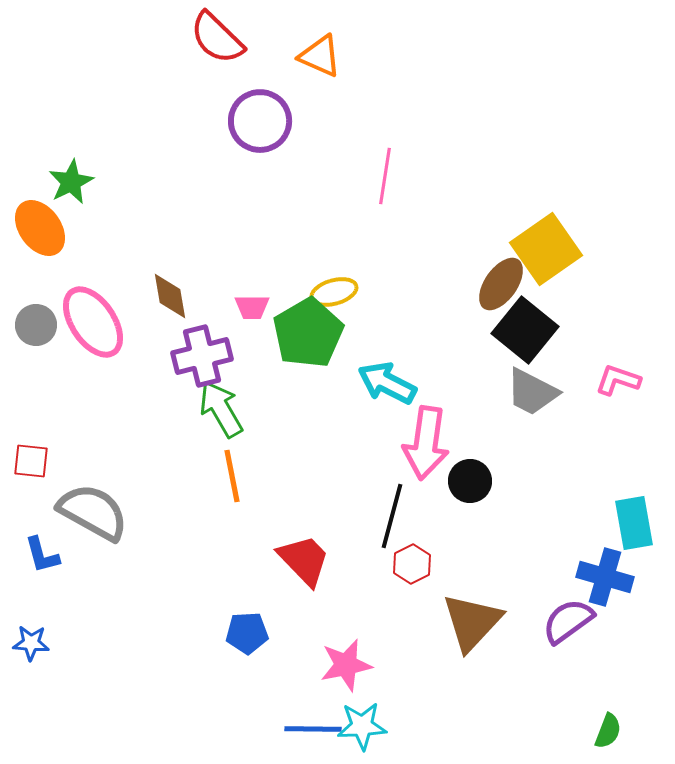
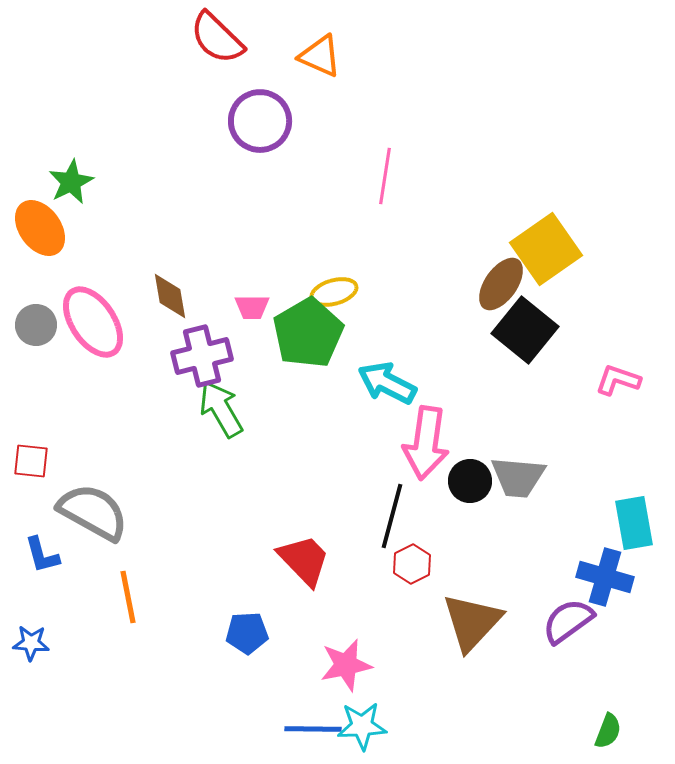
gray trapezoid: moved 14 px left, 85 px down; rotated 22 degrees counterclockwise
orange line: moved 104 px left, 121 px down
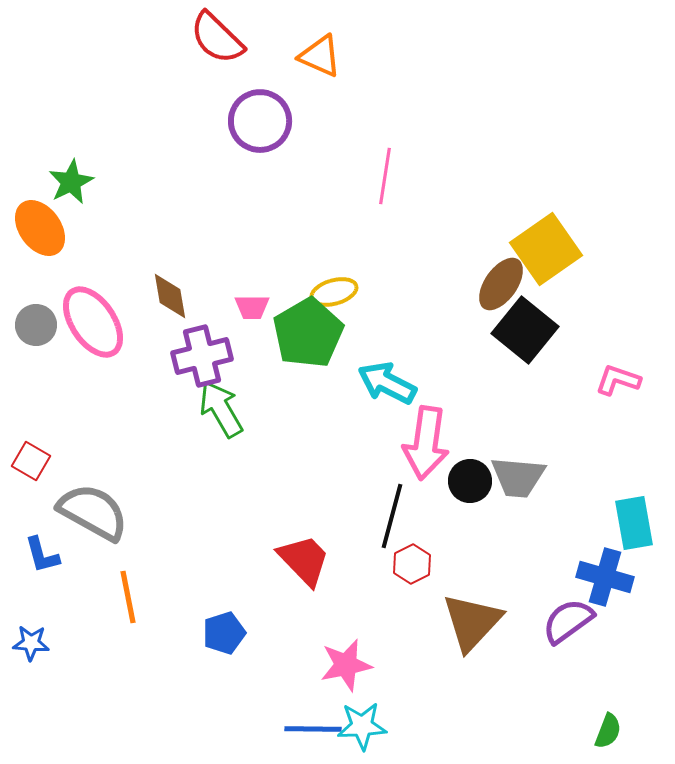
red square: rotated 24 degrees clockwise
blue pentagon: moved 23 px left; rotated 15 degrees counterclockwise
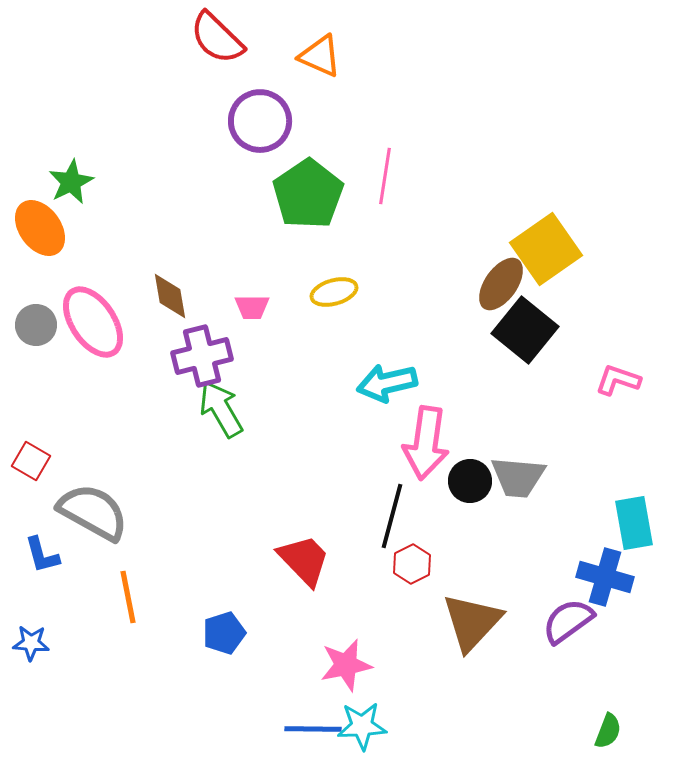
green pentagon: moved 139 px up; rotated 4 degrees counterclockwise
cyan arrow: rotated 40 degrees counterclockwise
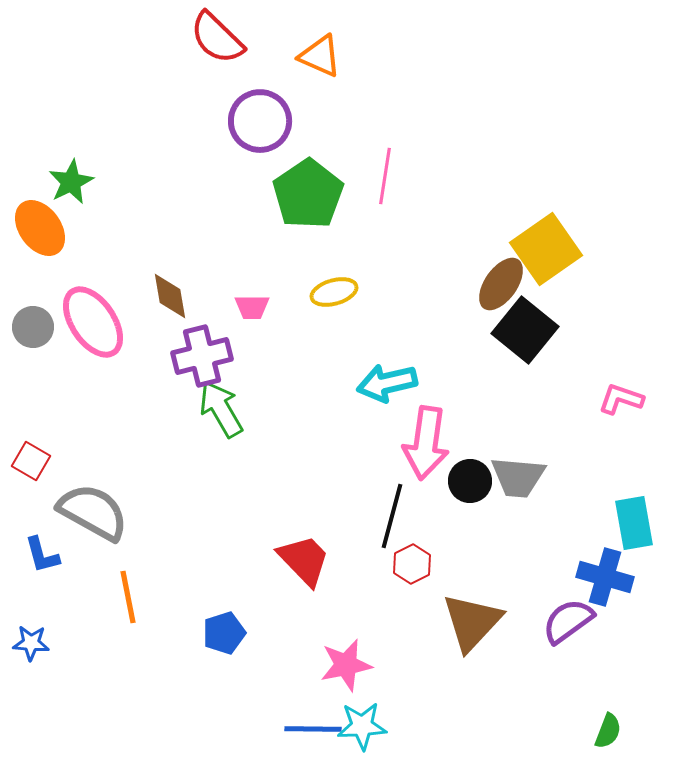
gray circle: moved 3 px left, 2 px down
pink L-shape: moved 3 px right, 19 px down
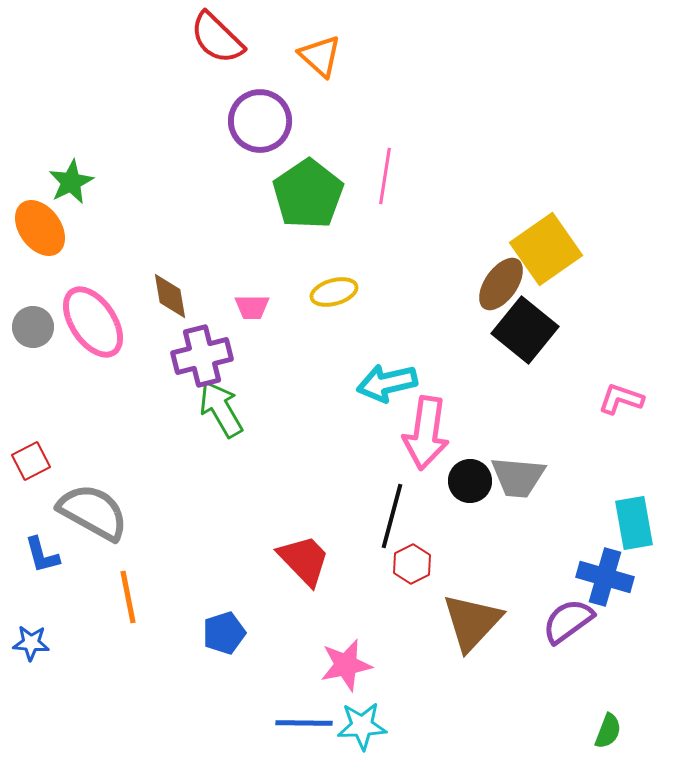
orange triangle: rotated 18 degrees clockwise
pink arrow: moved 10 px up
red square: rotated 33 degrees clockwise
blue line: moved 9 px left, 6 px up
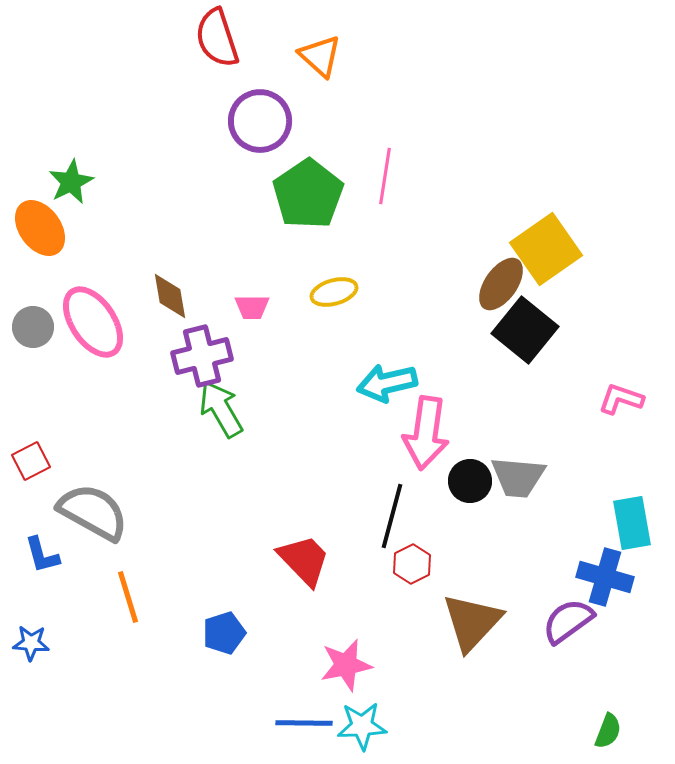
red semicircle: rotated 28 degrees clockwise
cyan rectangle: moved 2 px left
orange line: rotated 6 degrees counterclockwise
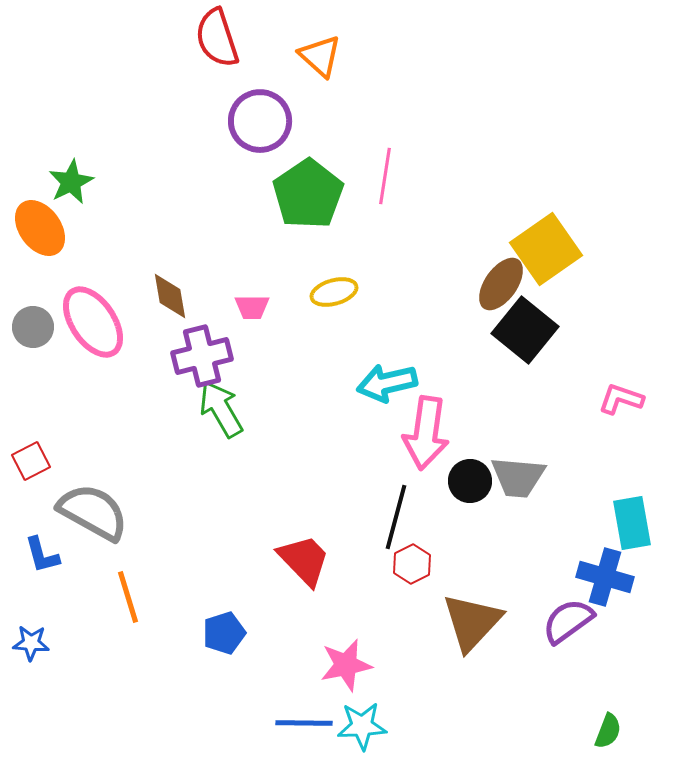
black line: moved 4 px right, 1 px down
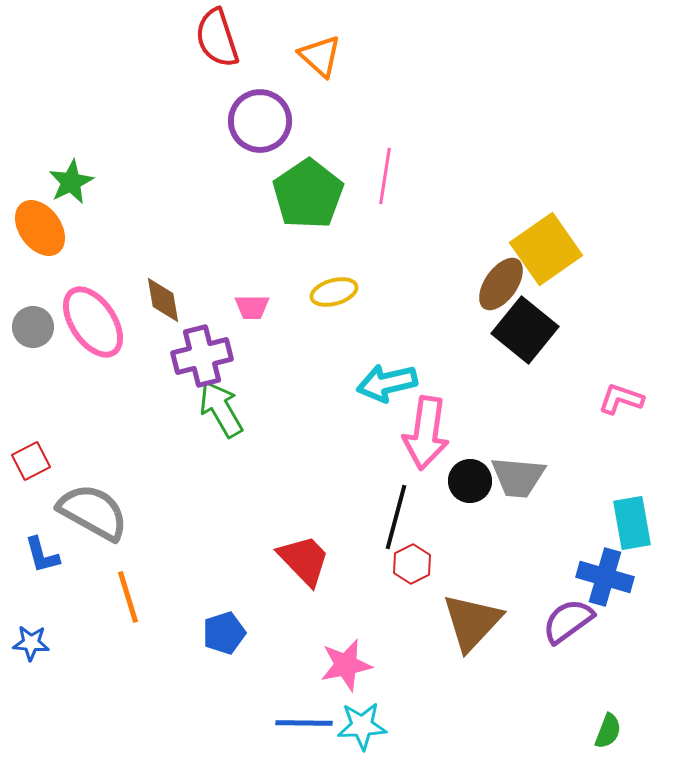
brown diamond: moved 7 px left, 4 px down
